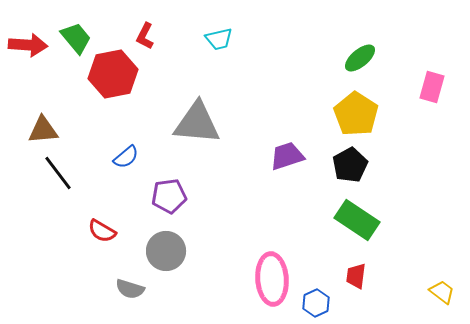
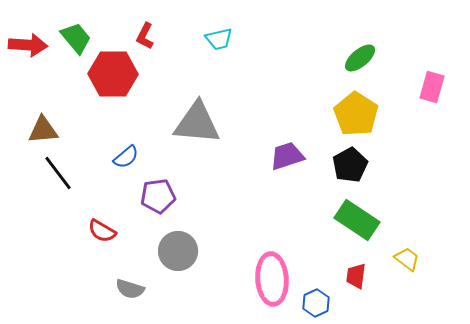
red hexagon: rotated 12 degrees clockwise
purple pentagon: moved 11 px left
gray circle: moved 12 px right
yellow trapezoid: moved 35 px left, 33 px up
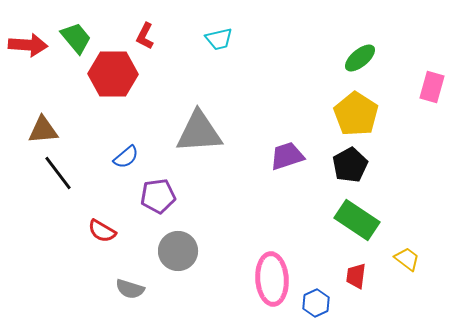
gray triangle: moved 2 px right, 9 px down; rotated 9 degrees counterclockwise
